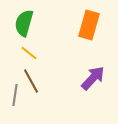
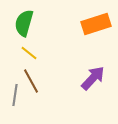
orange rectangle: moved 7 px right, 1 px up; rotated 56 degrees clockwise
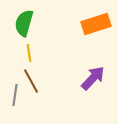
yellow line: rotated 42 degrees clockwise
